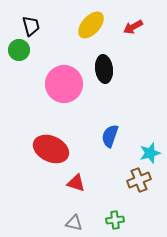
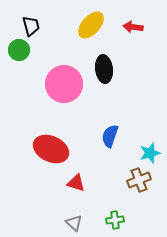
red arrow: rotated 36 degrees clockwise
gray triangle: rotated 30 degrees clockwise
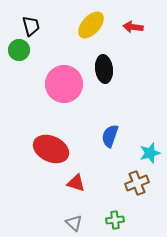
brown cross: moved 2 px left, 3 px down
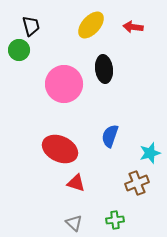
red ellipse: moved 9 px right
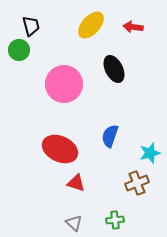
black ellipse: moved 10 px right; rotated 20 degrees counterclockwise
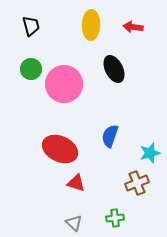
yellow ellipse: rotated 40 degrees counterclockwise
green circle: moved 12 px right, 19 px down
green cross: moved 2 px up
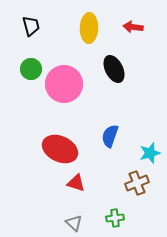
yellow ellipse: moved 2 px left, 3 px down
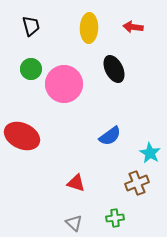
blue semicircle: rotated 145 degrees counterclockwise
red ellipse: moved 38 px left, 13 px up
cyan star: rotated 25 degrees counterclockwise
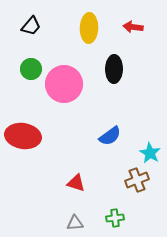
black trapezoid: rotated 55 degrees clockwise
black ellipse: rotated 28 degrees clockwise
red ellipse: moved 1 px right; rotated 16 degrees counterclockwise
brown cross: moved 3 px up
gray triangle: moved 1 px right; rotated 48 degrees counterclockwise
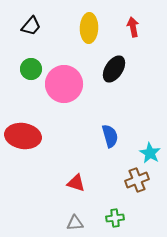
red arrow: rotated 72 degrees clockwise
black ellipse: rotated 32 degrees clockwise
blue semicircle: rotated 70 degrees counterclockwise
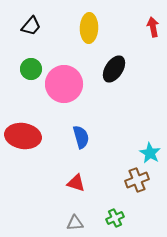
red arrow: moved 20 px right
blue semicircle: moved 29 px left, 1 px down
green cross: rotated 18 degrees counterclockwise
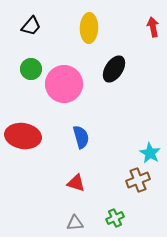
brown cross: moved 1 px right
